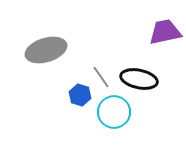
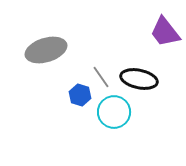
purple trapezoid: rotated 116 degrees counterclockwise
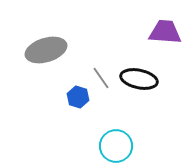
purple trapezoid: rotated 132 degrees clockwise
gray line: moved 1 px down
blue hexagon: moved 2 px left, 2 px down
cyan circle: moved 2 px right, 34 px down
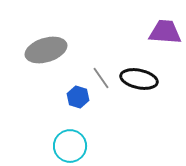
cyan circle: moved 46 px left
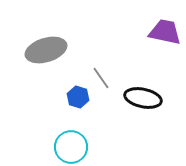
purple trapezoid: rotated 8 degrees clockwise
black ellipse: moved 4 px right, 19 px down
cyan circle: moved 1 px right, 1 px down
